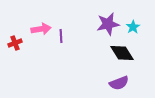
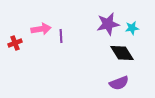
cyan star: moved 1 px left, 1 px down; rotated 24 degrees clockwise
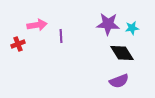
purple star: rotated 15 degrees clockwise
pink arrow: moved 4 px left, 4 px up
red cross: moved 3 px right, 1 px down
purple semicircle: moved 2 px up
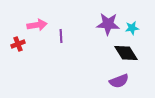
black diamond: moved 4 px right
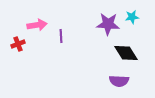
cyan star: moved 11 px up
purple semicircle: rotated 24 degrees clockwise
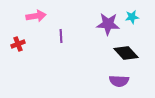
pink arrow: moved 1 px left, 9 px up
black diamond: rotated 10 degrees counterclockwise
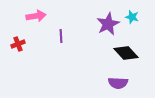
cyan star: rotated 24 degrees clockwise
purple star: rotated 30 degrees counterclockwise
purple semicircle: moved 1 px left, 2 px down
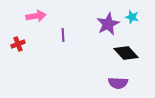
purple line: moved 2 px right, 1 px up
